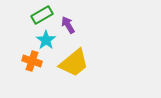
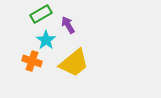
green rectangle: moved 1 px left, 1 px up
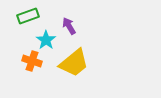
green rectangle: moved 13 px left, 2 px down; rotated 10 degrees clockwise
purple arrow: moved 1 px right, 1 px down
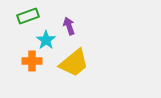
purple arrow: rotated 12 degrees clockwise
orange cross: rotated 18 degrees counterclockwise
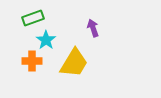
green rectangle: moved 5 px right, 2 px down
purple arrow: moved 24 px right, 2 px down
yellow trapezoid: rotated 20 degrees counterclockwise
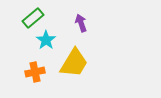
green rectangle: rotated 20 degrees counterclockwise
purple arrow: moved 12 px left, 5 px up
orange cross: moved 3 px right, 11 px down; rotated 12 degrees counterclockwise
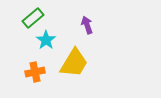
purple arrow: moved 6 px right, 2 px down
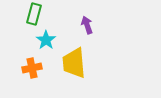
green rectangle: moved 1 px right, 4 px up; rotated 35 degrees counterclockwise
yellow trapezoid: rotated 144 degrees clockwise
orange cross: moved 3 px left, 4 px up
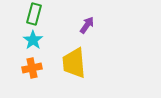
purple arrow: rotated 54 degrees clockwise
cyan star: moved 13 px left
